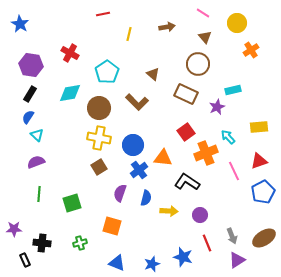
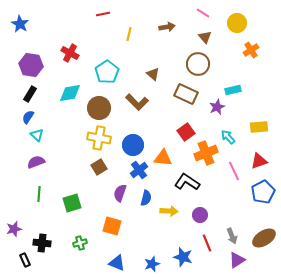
purple star at (14, 229): rotated 14 degrees counterclockwise
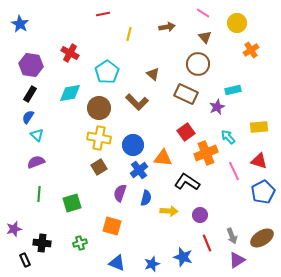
red triangle at (259, 161): rotated 36 degrees clockwise
brown ellipse at (264, 238): moved 2 px left
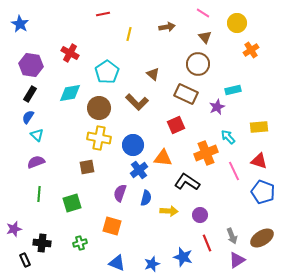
red square at (186, 132): moved 10 px left, 7 px up; rotated 12 degrees clockwise
brown square at (99, 167): moved 12 px left; rotated 21 degrees clockwise
blue pentagon at (263, 192): rotated 25 degrees counterclockwise
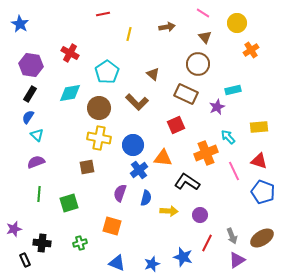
green square at (72, 203): moved 3 px left
red line at (207, 243): rotated 48 degrees clockwise
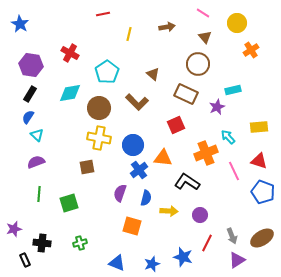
orange square at (112, 226): moved 20 px right
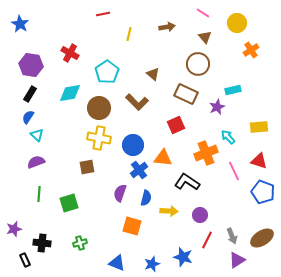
red line at (207, 243): moved 3 px up
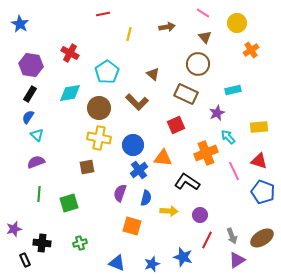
purple star at (217, 107): moved 6 px down
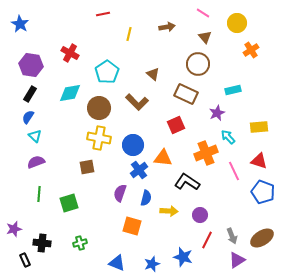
cyan triangle at (37, 135): moved 2 px left, 1 px down
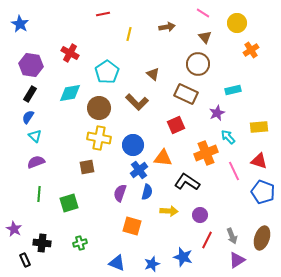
blue semicircle at (146, 198): moved 1 px right, 6 px up
purple star at (14, 229): rotated 28 degrees counterclockwise
brown ellipse at (262, 238): rotated 40 degrees counterclockwise
